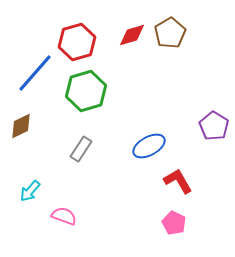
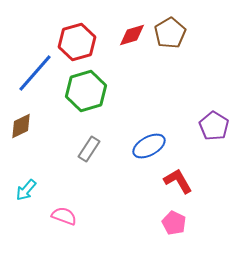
gray rectangle: moved 8 px right
cyan arrow: moved 4 px left, 1 px up
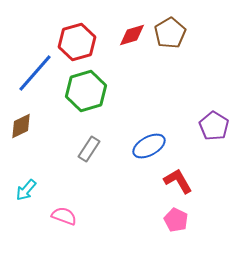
pink pentagon: moved 2 px right, 3 px up
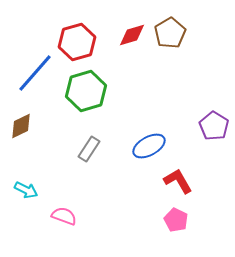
cyan arrow: rotated 105 degrees counterclockwise
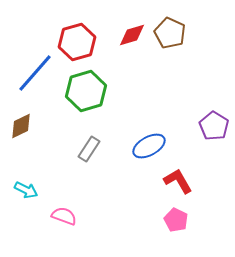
brown pentagon: rotated 16 degrees counterclockwise
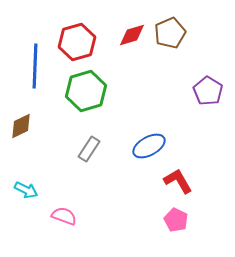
brown pentagon: rotated 24 degrees clockwise
blue line: moved 7 px up; rotated 39 degrees counterclockwise
purple pentagon: moved 6 px left, 35 px up
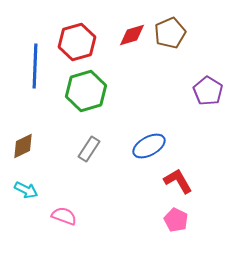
brown diamond: moved 2 px right, 20 px down
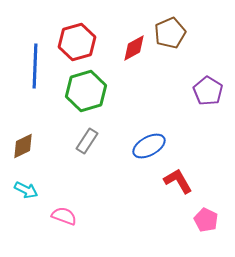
red diamond: moved 2 px right, 13 px down; rotated 12 degrees counterclockwise
gray rectangle: moved 2 px left, 8 px up
pink pentagon: moved 30 px right
